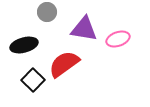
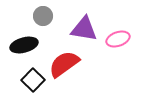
gray circle: moved 4 px left, 4 px down
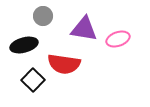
red semicircle: rotated 136 degrees counterclockwise
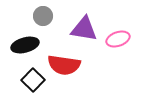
black ellipse: moved 1 px right
red semicircle: moved 1 px down
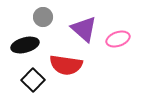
gray circle: moved 1 px down
purple triangle: rotated 32 degrees clockwise
red semicircle: moved 2 px right
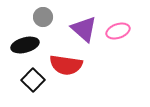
pink ellipse: moved 8 px up
